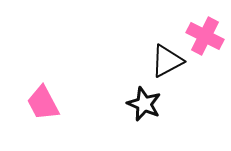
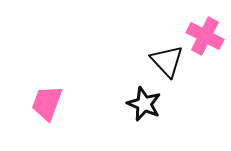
black triangle: rotated 45 degrees counterclockwise
pink trapezoid: moved 4 px right; rotated 48 degrees clockwise
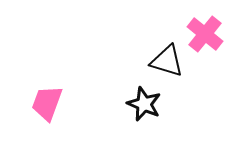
pink cross: moved 2 px up; rotated 12 degrees clockwise
black triangle: rotated 30 degrees counterclockwise
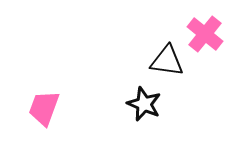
black triangle: rotated 9 degrees counterclockwise
pink trapezoid: moved 3 px left, 5 px down
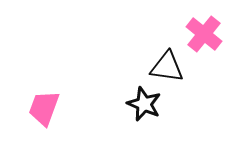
pink cross: moved 1 px left
black triangle: moved 6 px down
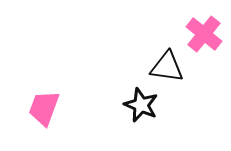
black star: moved 3 px left, 1 px down
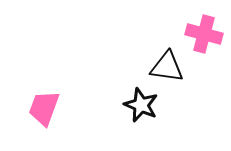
pink cross: rotated 24 degrees counterclockwise
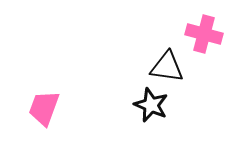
black star: moved 10 px right
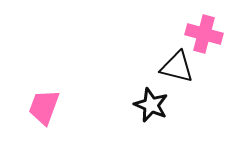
black triangle: moved 10 px right; rotated 6 degrees clockwise
pink trapezoid: moved 1 px up
